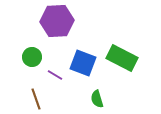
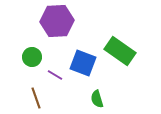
green rectangle: moved 2 px left, 7 px up; rotated 8 degrees clockwise
brown line: moved 1 px up
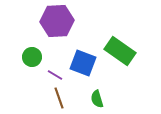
brown line: moved 23 px right
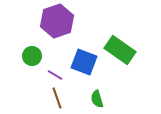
purple hexagon: rotated 16 degrees counterclockwise
green rectangle: moved 1 px up
green circle: moved 1 px up
blue square: moved 1 px right, 1 px up
brown line: moved 2 px left
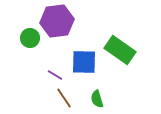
purple hexagon: rotated 12 degrees clockwise
green circle: moved 2 px left, 18 px up
blue square: rotated 20 degrees counterclockwise
brown line: moved 7 px right; rotated 15 degrees counterclockwise
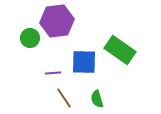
purple line: moved 2 px left, 2 px up; rotated 35 degrees counterclockwise
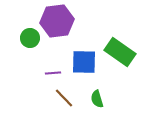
green rectangle: moved 2 px down
brown line: rotated 10 degrees counterclockwise
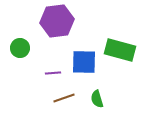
green circle: moved 10 px left, 10 px down
green rectangle: moved 2 px up; rotated 20 degrees counterclockwise
brown line: rotated 65 degrees counterclockwise
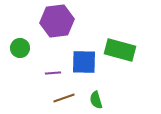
green semicircle: moved 1 px left, 1 px down
